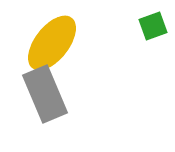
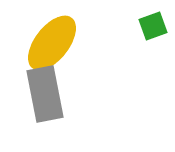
gray rectangle: rotated 12 degrees clockwise
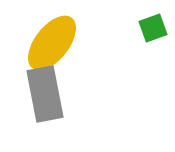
green square: moved 2 px down
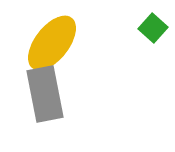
green square: rotated 28 degrees counterclockwise
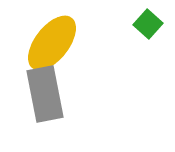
green square: moved 5 px left, 4 px up
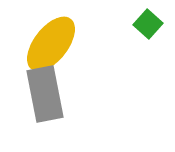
yellow ellipse: moved 1 px left, 1 px down
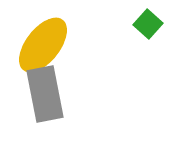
yellow ellipse: moved 8 px left, 1 px down
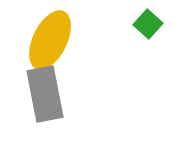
yellow ellipse: moved 7 px right, 5 px up; rotated 12 degrees counterclockwise
